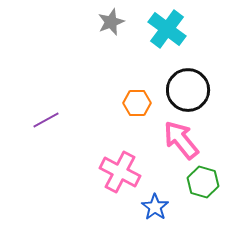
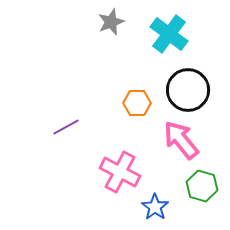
cyan cross: moved 2 px right, 5 px down
purple line: moved 20 px right, 7 px down
green hexagon: moved 1 px left, 4 px down
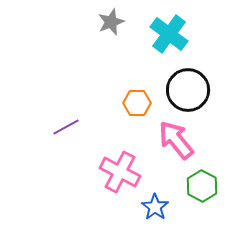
pink arrow: moved 5 px left
green hexagon: rotated 12 degrees clockwise
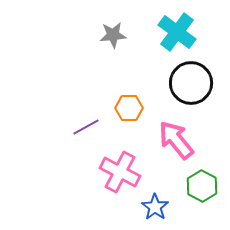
gray star: moved 2 px right, 13 px down; rotated 16 degrees clockwise
cyan cross: moved 8 px right, 2 px up
black circle: moved 3 px right, 7 px up
orange hexagon: moved 8 px left, 5 px down
purple line: moved 20 px right
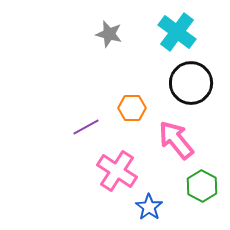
gray star: moved 4 px left, 1 px up; rotated 20 degrees clockwise
orange hexagon: moved 3 px right
pink cross: moved 3 px left, 1 px up; rotated 6 degrees clockwise
blue star: moved 6 px left
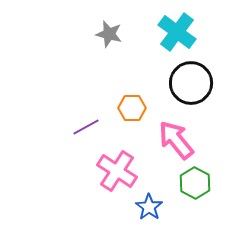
green hexagon: moved 7 px left, 3 px up
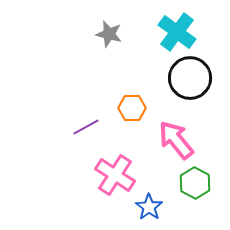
black circle: moved 1 px left, 5 px up
pink cross: moved 2 px left, 4 px down
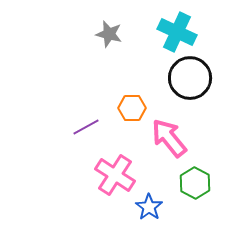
cyan cross: rotated 12 degrees counterclockwise
pink arrow: moved 7 px left, 2 px up
